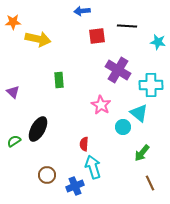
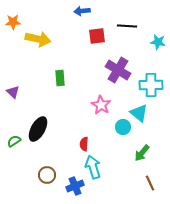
green rectangle: moved 1 px right, 2 px up
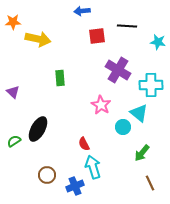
red semicircle: rotated 32 degrees counterclockwise
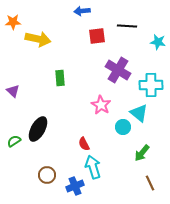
purple triangle: moved 1 px up
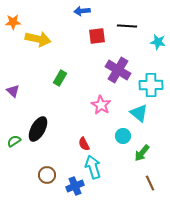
green rectangle: rotated 35 degrees clockwise
cyan circle: moved 9 px down
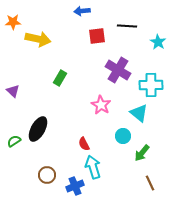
cyan star: rotated 21 degrees clockwise
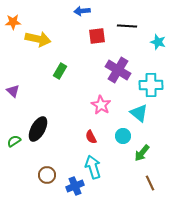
cyan star: rotated 14 degrees counterclockwise
green rectangle: moved 7 px up
red semicircle: moved 7 px right, 7 px up
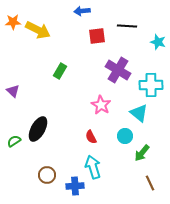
yellow arrow: moved 9 px up; rotated 15 degrees clockwise
cyan circle: moved 2 px right
blue cross: rotated 18 degrees clockwise
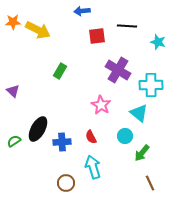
brown circle: moved 19 px right, 8 px down
blue cross: moved 13 px left, 44 px up
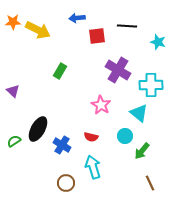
blue arrow: moved 5 px left, 7 px down
red semicircle: rotated 48 degrees counterclockwise
blue cross: moved 3 px down; rotated 36 degrees clockwise
green arrow: moved 2 px up
